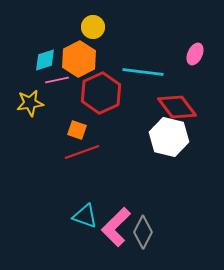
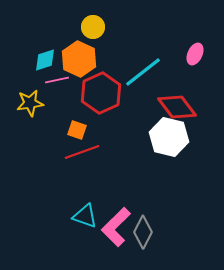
orange hexagon: rotated 8 degrees counterclockwise
cyan line: rotated 45 degrees counterclockwise
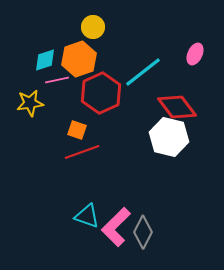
orange hexagon: rotated 16 degrees clockwise
cyan triangle: moved 2 px right
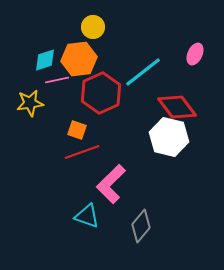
orange hexagon: rotated 12 degrees clockwise
pink L-shape: moved 5 px left, 43 px up
gray diamond: moved 2 px left, 6 px up; rotated 12 degrees clockwise
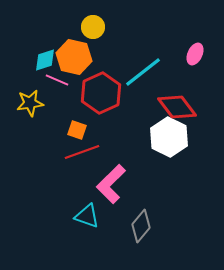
orange hexagon: moved 5 px left, 2 px up; rotated 20 degrees clockwise
pink line: rotated 35 degrees clockwise
white hexagon: rotated 12 degrees clockwise
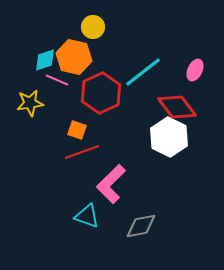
pink ellipse: moved 16 px down
gray diamond: rotated 40 degrees clockwise
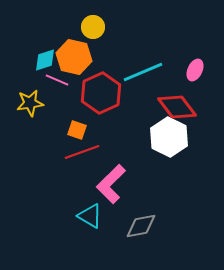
cyan line: rotated 15 degrees clockwise
cyan triangle: moved 3 px right; rotated 12 degrees clockwise
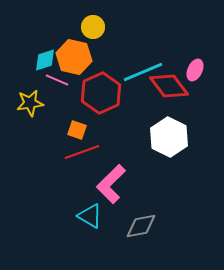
red diamond: moved 8 px left, 21 px up
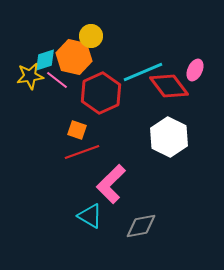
yellow circle: moved 2 px left, 9 px down
pink line: rotated 15 degrees clockwise
yellow star: moved 27 px up
